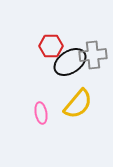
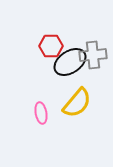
yellow semicircle: moved 1 px left, 1 px up
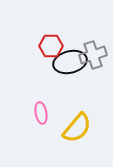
gray cross: rotated 12 degrees counterclockwise
black ellipse: rotated 20 degrees clockwise
yellow semicircle: moved 25 px down
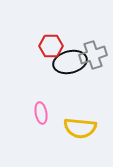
yellow semicircle: moved 3 px right; rotated 56 degrees clockwise
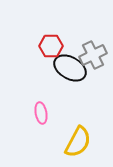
gray cross: rotated 8 degrees counterclockwise
black ellipse: moved 6 px down; rotated 44 degrees clockwise
yellow semicircle: moved 2 px left, 14 px down; rotated 68 degrees counterclockwise
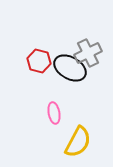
red hexagon: moved 12 px left, 15 px down; rotated 15 degrees clockwise
gray cross: moved 5 px left, 2 px up
pink ellipse: moved 13 px right
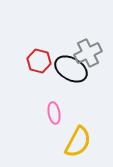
black ellipse: moved 1 px right, 1 px down
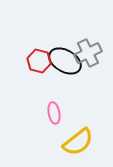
black ellipse: moved 6 px left, 8 px up
yellow semicircle: rotated 24 degrees clockwise
